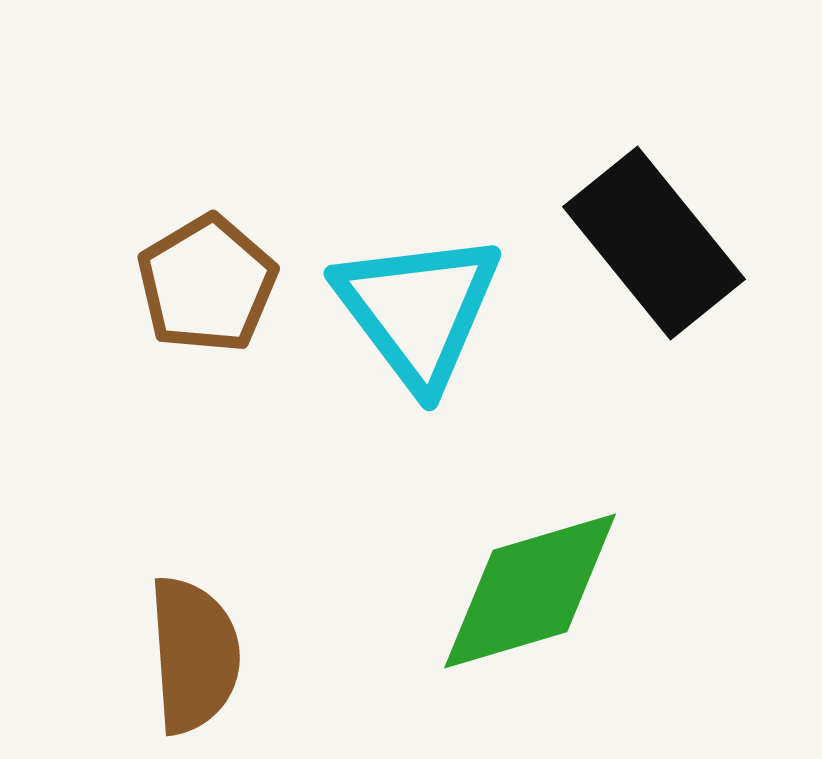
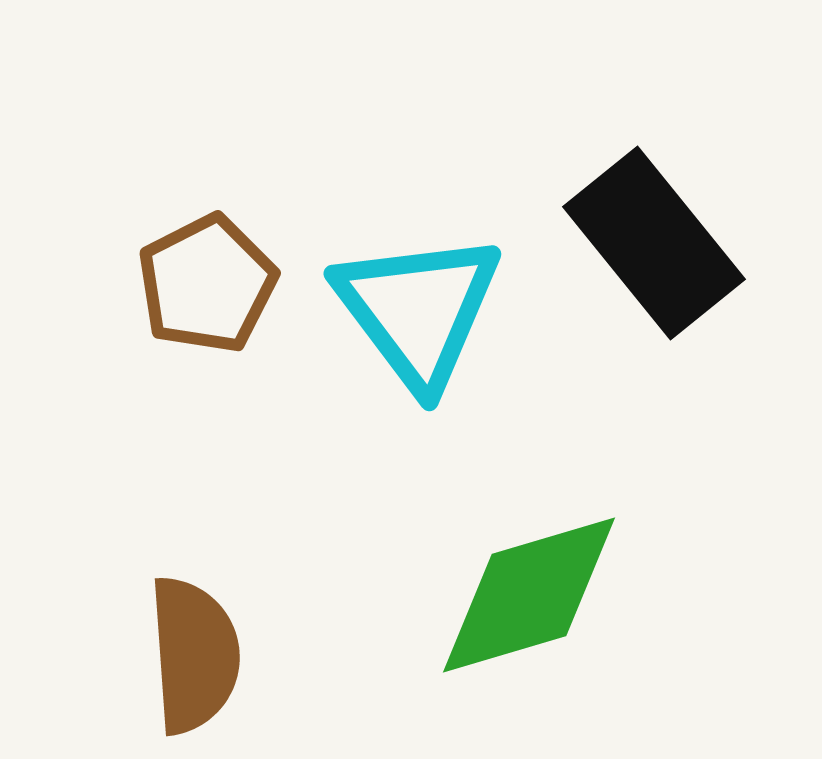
brown pentagon: rotated 4 degrees clockwise
green diamond: moved 1 px left, 4 px down
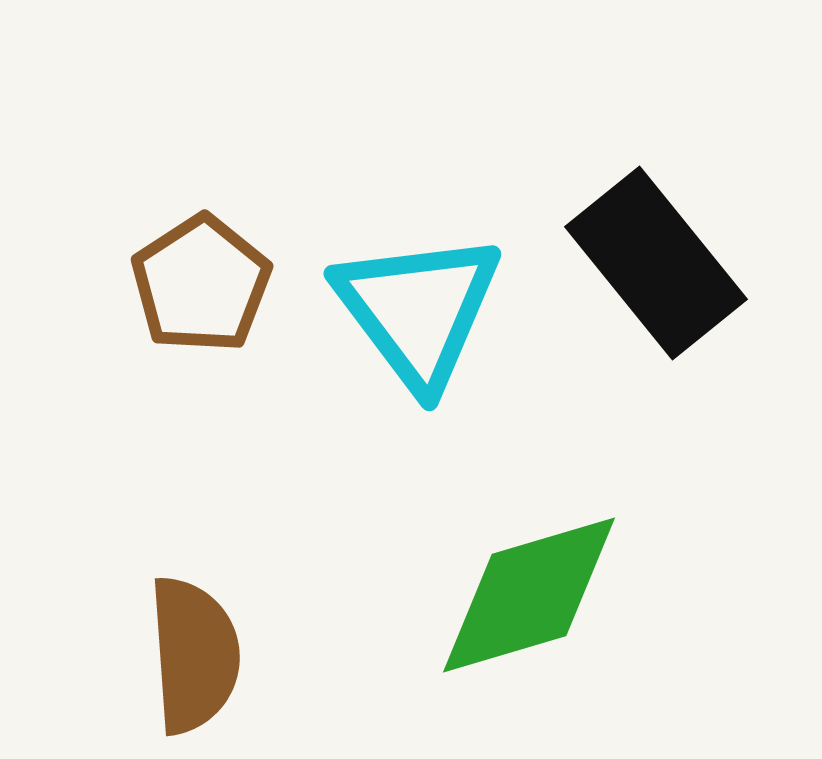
black rectangle: moved 2 px right, 20 px down
brown pentagon: moved 6 px left; rotated 6 degrees counterclockwise
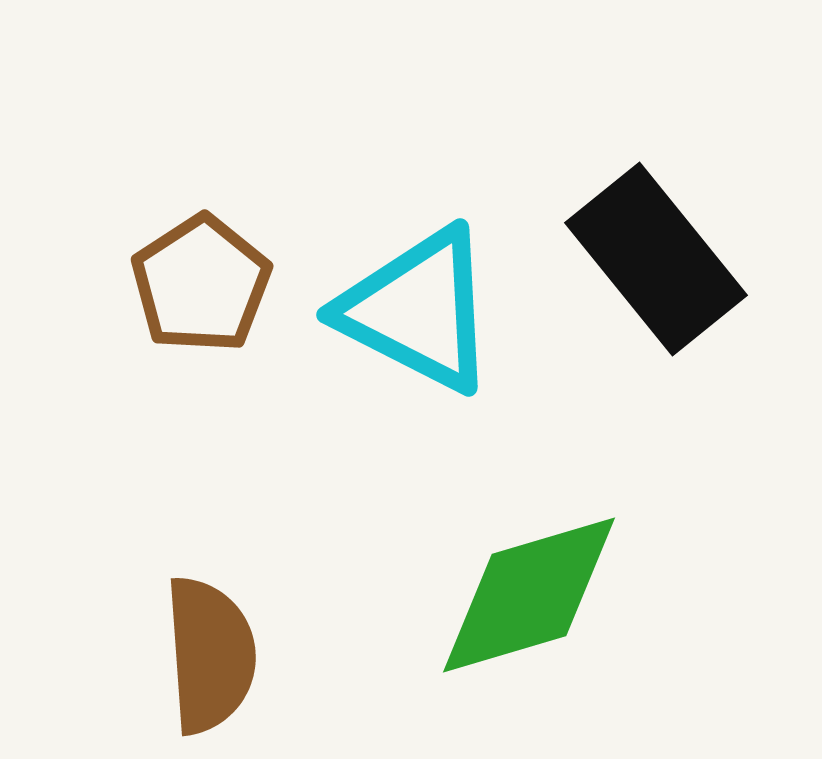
black rectangle: moved 4 px up
cyan triangle: rotated 26 degrees counterclockwise
brown semicircle: moved 16 px right
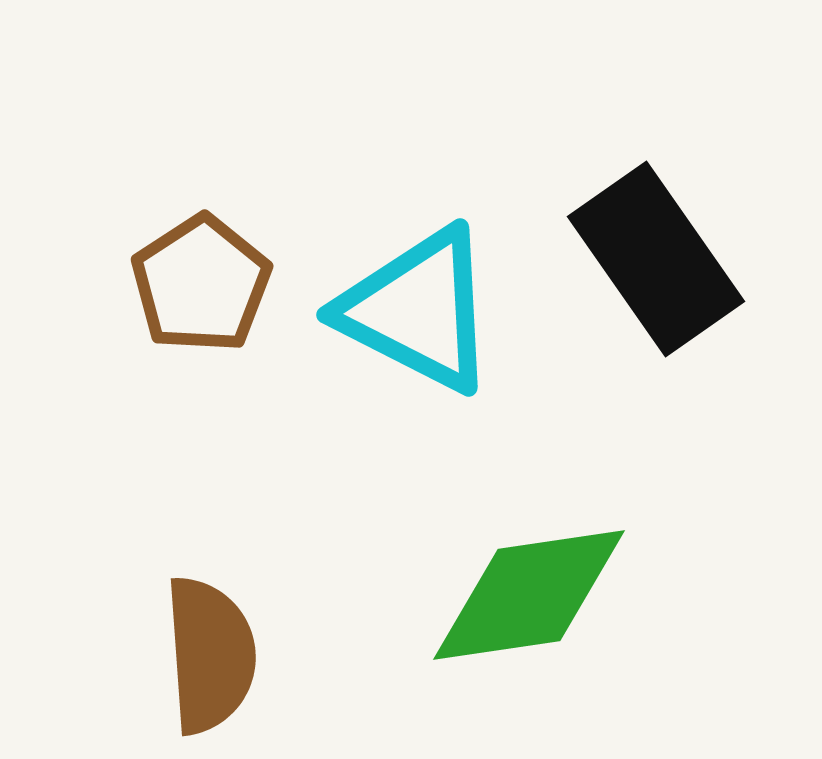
black rectangle: rotated 4 degrees clockwise
green diamond: rotated 8 degrees clockwise
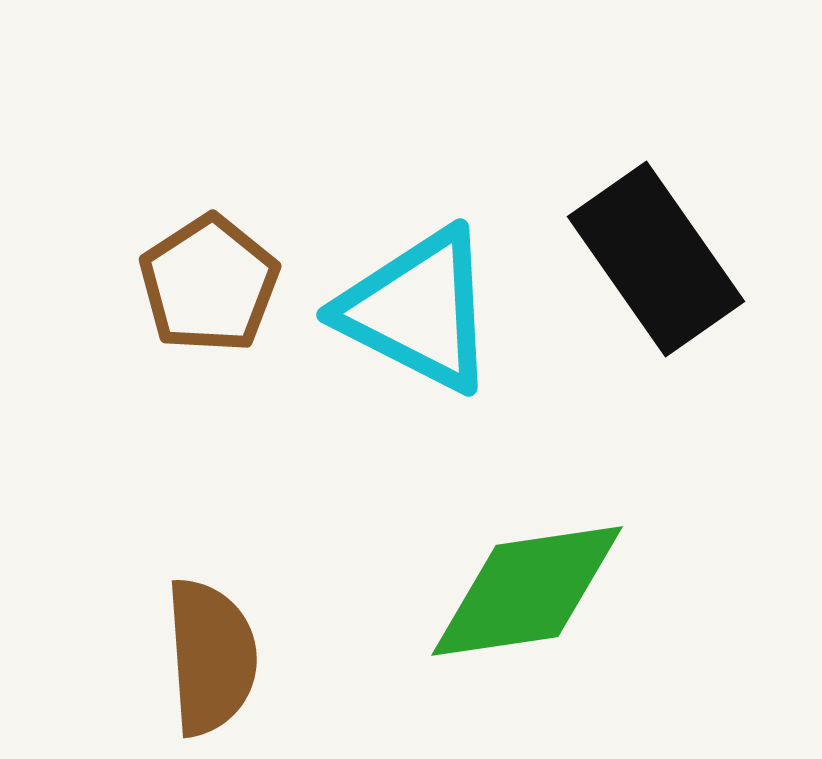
brown pentagon: moved 8 px right
green diamond: moved 2 px left, 4 px up
brown semicircle: moved 1 px right, 2 px down
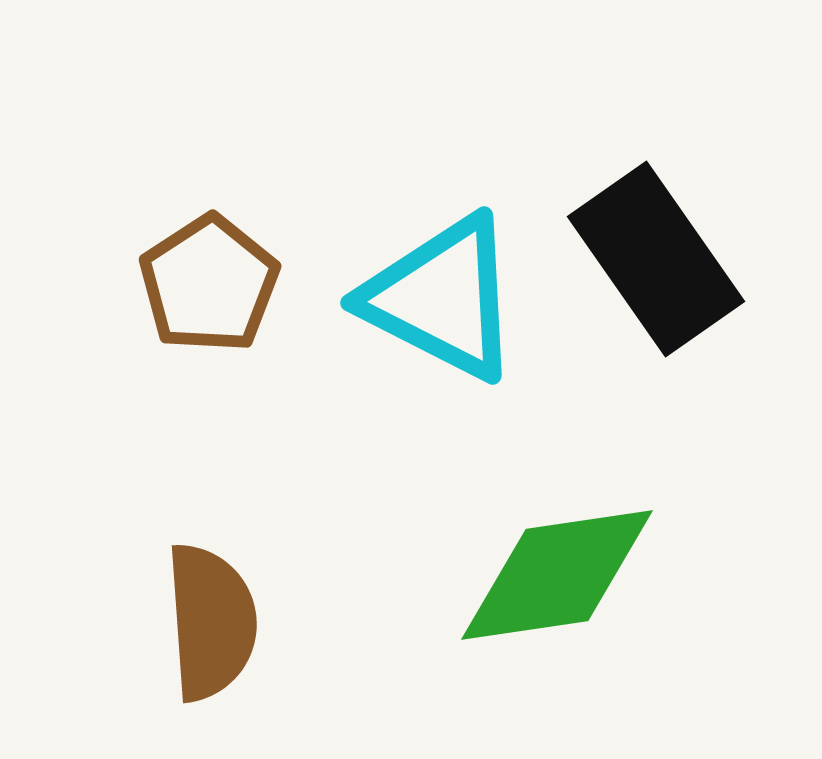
cyan triangle: moved 24 px right, 12 px up
green diamond: moved 30 px right, 16 px up
brown semicircle: moved 35 px up
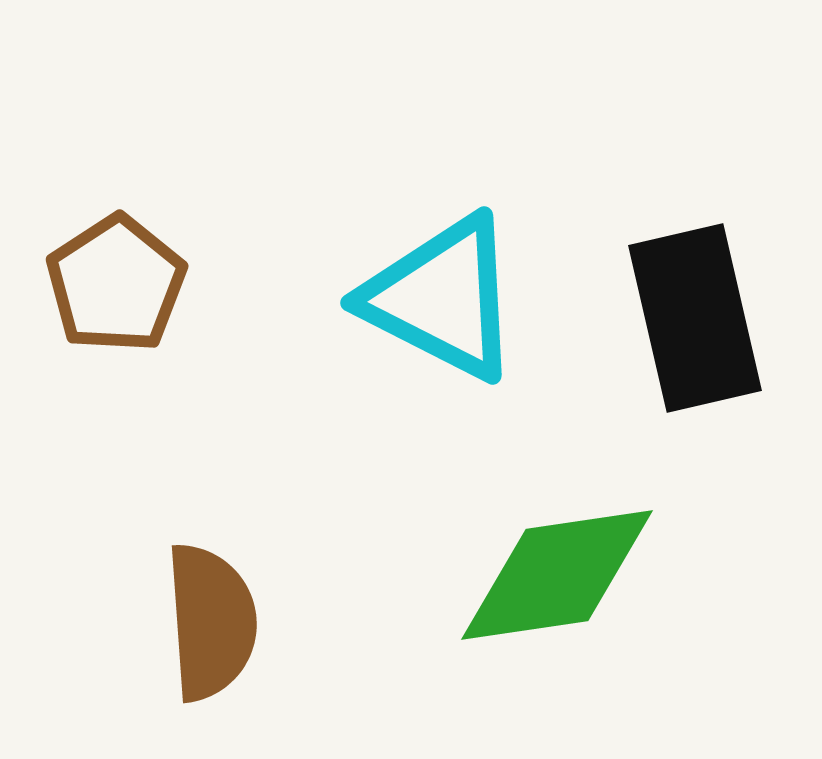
black rectangle: moved 39 px right, 59 px down; rotated 22 degrees clockwise
brown pentagon: moved 93 px left
